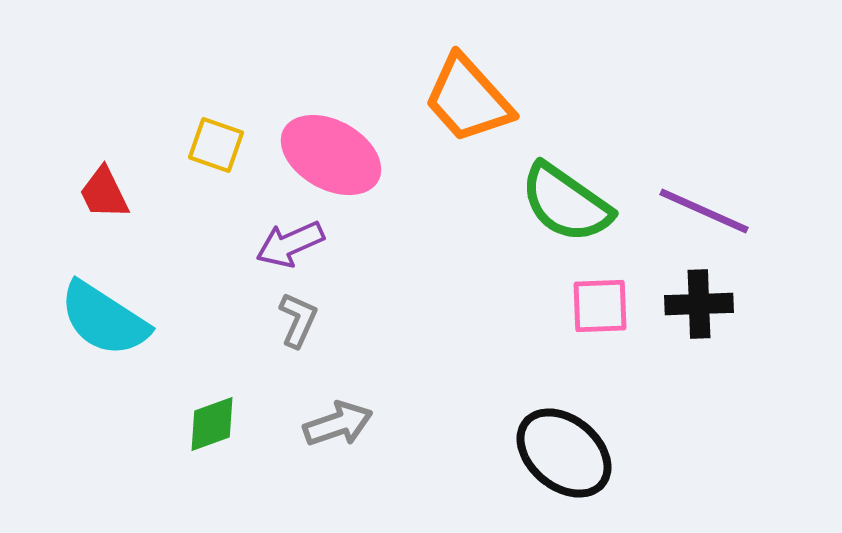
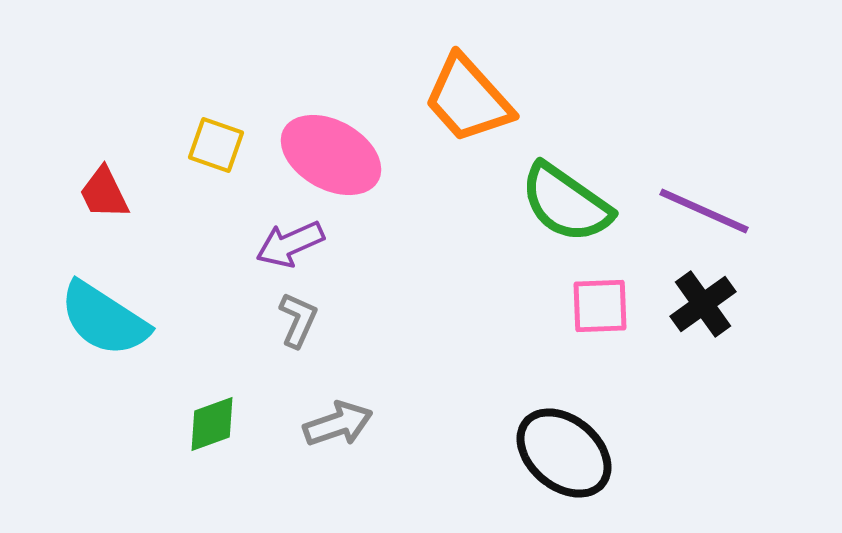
black cross: moved 4 px right; rotated 34 degrees counterclockwise
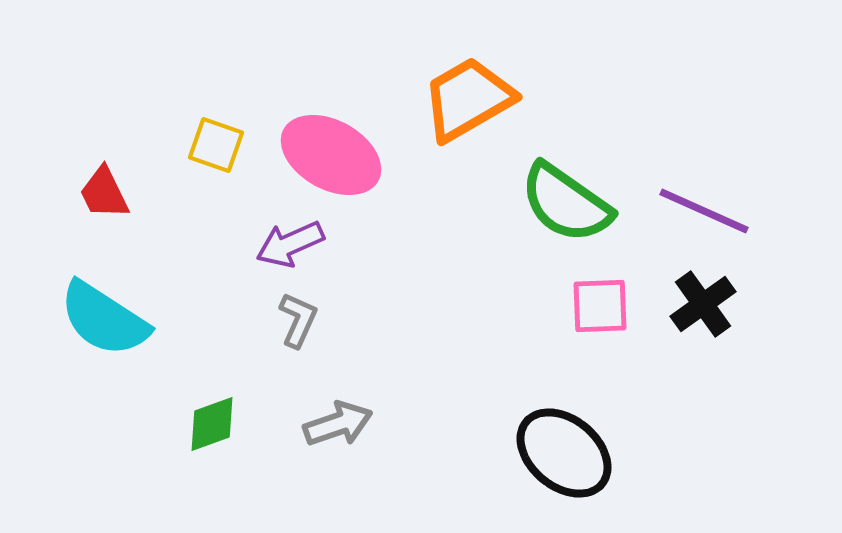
orange trapezoid: rotated 102 degrees clockwise
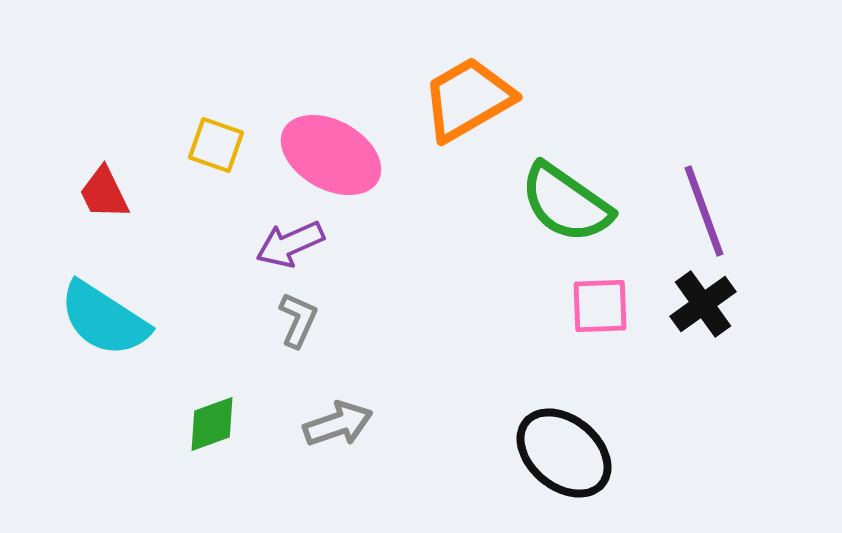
purple line: rotated 46 degrees clockwise
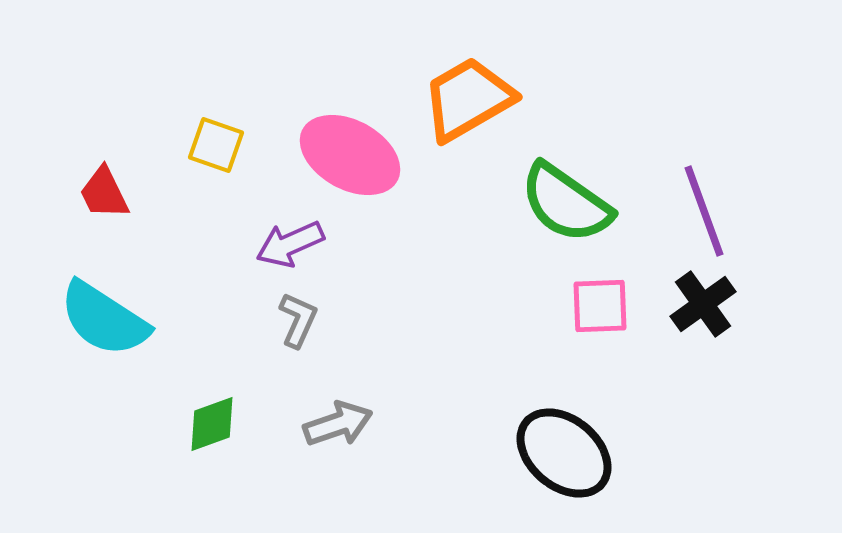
pink ellipse: moved 19 px right
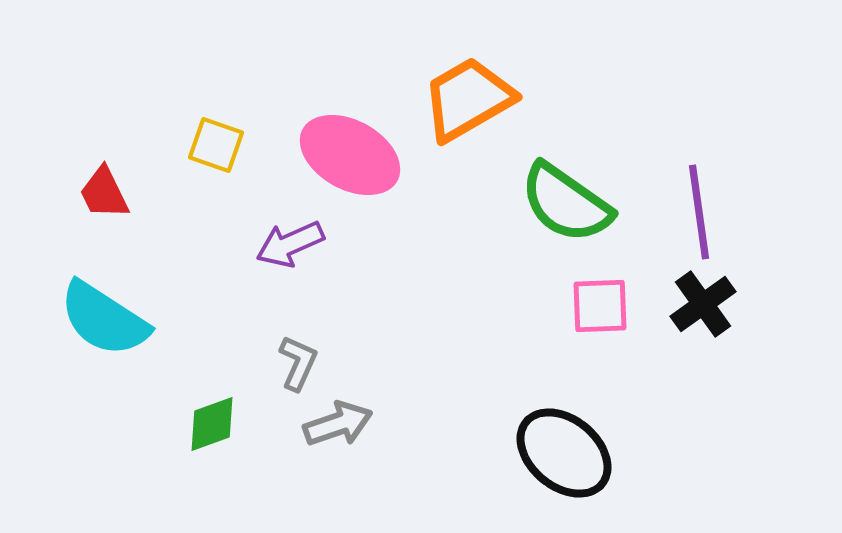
purple line: moved 5 px left, 1 px down; rotated 12 degrees clockwise
gray L-shape: moved 43 px down
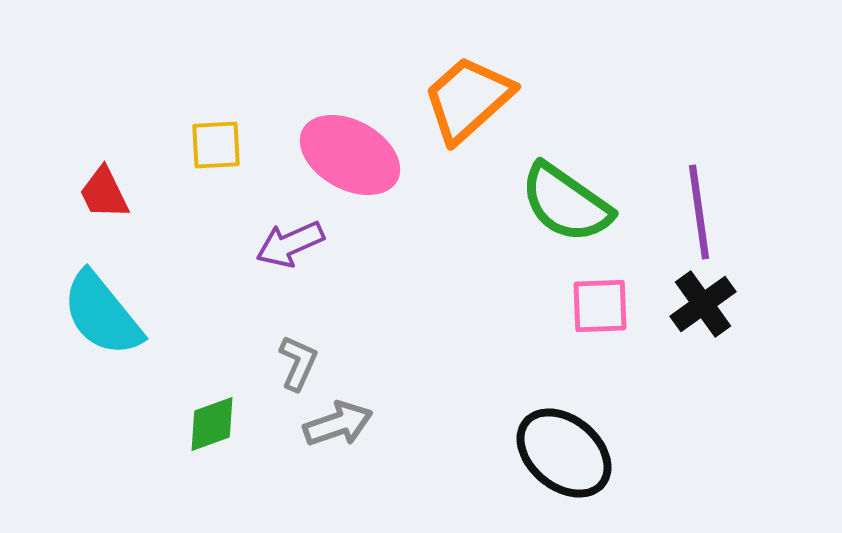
orange trapezoid: rotated 12 degrees counterclockwise
yellow square: rotated 22 degrees counterclockwise
cyan semicircle: moved 2 px left, 5 px up; rotated 18 degrees clockwise
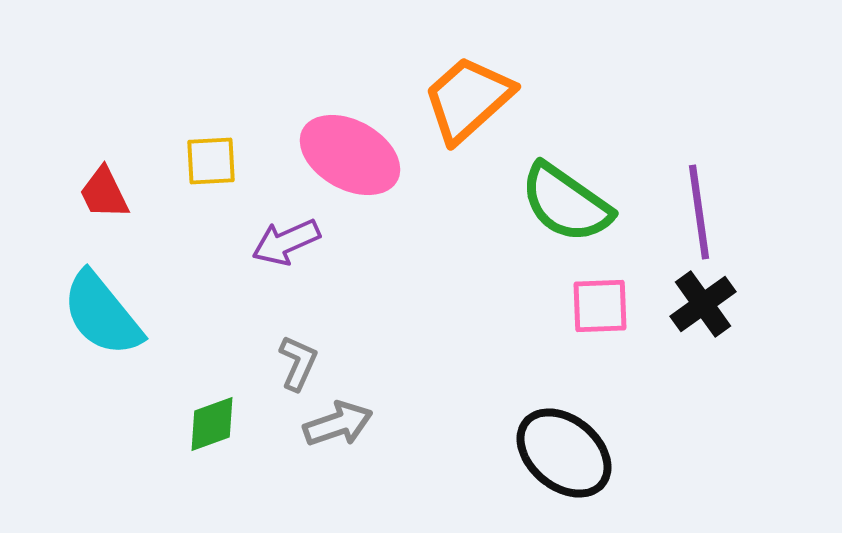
yellow square: moved 5 px left, 16 px down
purple arrow: moved 4 px left, 2 px up
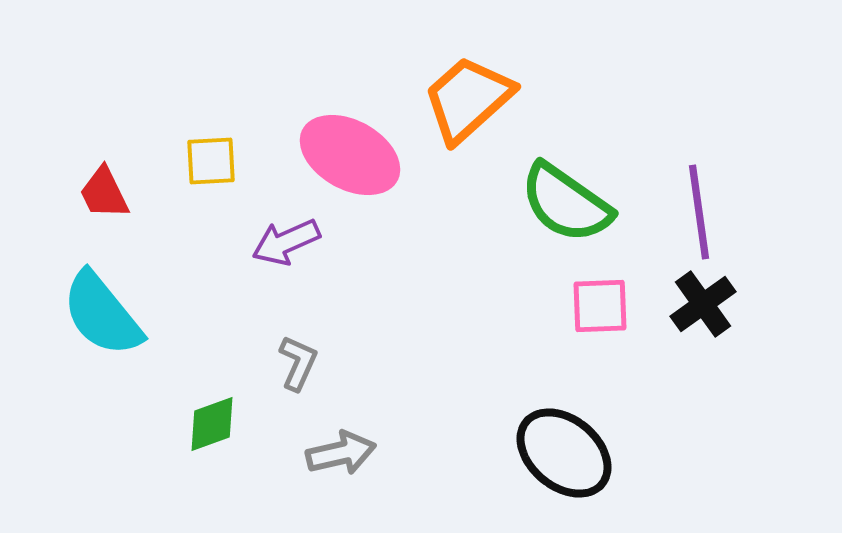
gray arrow: moved 3 px right, 29 px down; rotated 6 degrees clockwise
